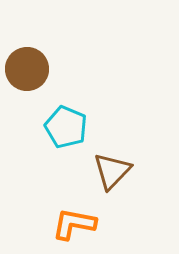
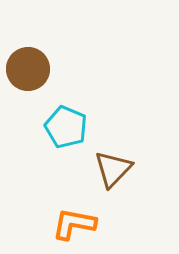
brown circle: moved 1 px right
brown triangle: moved 1 px right, 2 px up
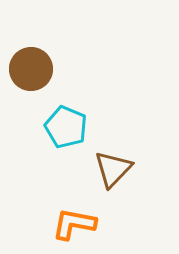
brown circle: moved 3 px right
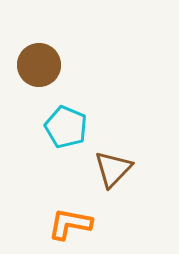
brown circle: moved 8 px right, 4 px up
orange L-shape: moved 4 px left
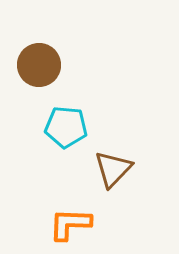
cyan pentagon: rotated 18 degrees counterclockwise
orange L-shape: rotated 9 degrees counterclockwise
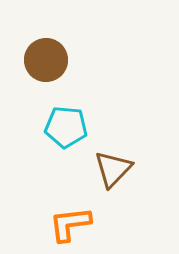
brown circle: moved 7 px right, 5 px up
orange L-shape: rotated 9 degrees counterclockwise
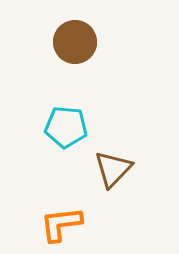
brown circle: moved 29 px right, 18 px up
orange L-shape: moved 9 px left
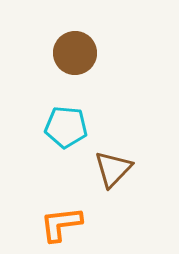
brown circle: moved 11 px down
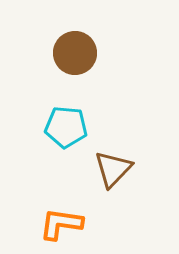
orange L-shape: rotated 15 degrees clockwise
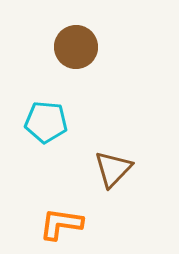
brown circle: moved 1 px right, 6 px up
cyan pentagon: moved 20 px left, 5 px up
